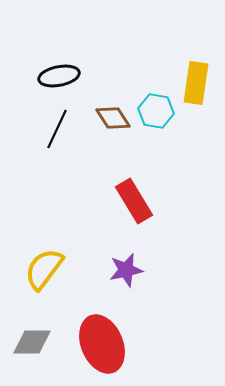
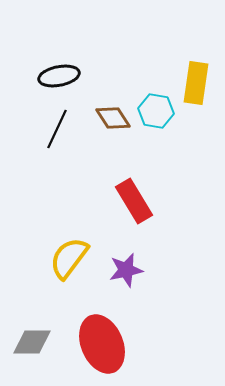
yellow semicircle: moved 25 px right, 11 px up
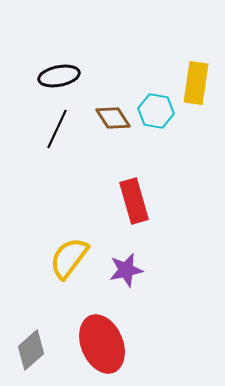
red rectangle: rotated 15 degrees clockwise
gray diamond: moved 1 px left, 8 px down; rotated 42 degrees counterclockwise
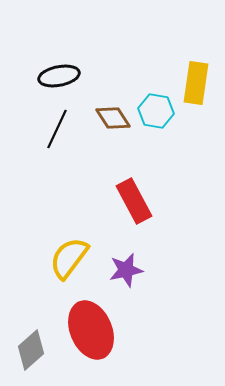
red rectangle: rotated 12 degrees counterclockwise
red ellipse: moved 11 px left, 14 px up
